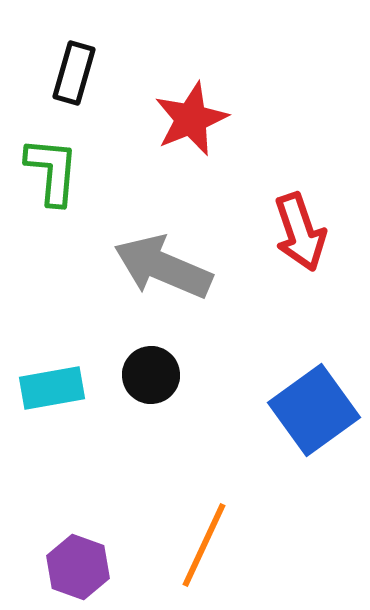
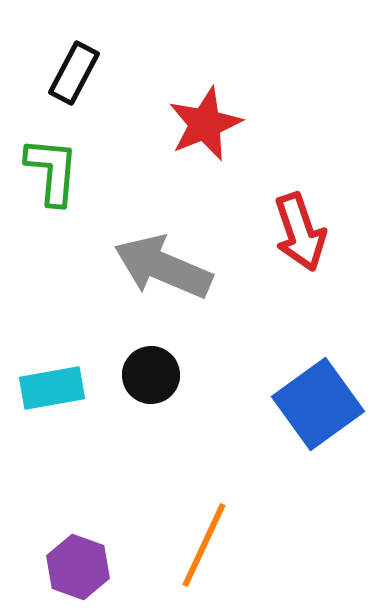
black rectangle: rotated 12 degrees clockwise
red star: moved 14 px right, 5 px down
blue square: moved 4 px right, 6 px up
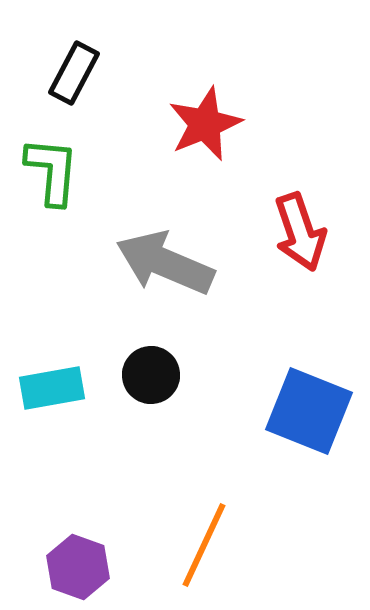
gray arrow: moved 2 px right, 4 px up
blue square: moved 9 px left, 7 px down; rotated 32 degrees counterclockwise
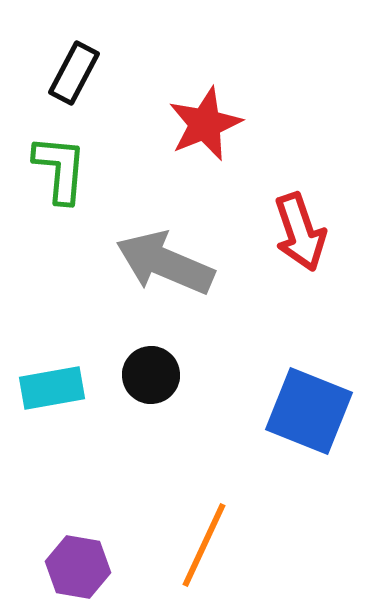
green L-shape: moved 8 px right, 2 px up
purple hexagon: rotated 10 degrees counterclockwise
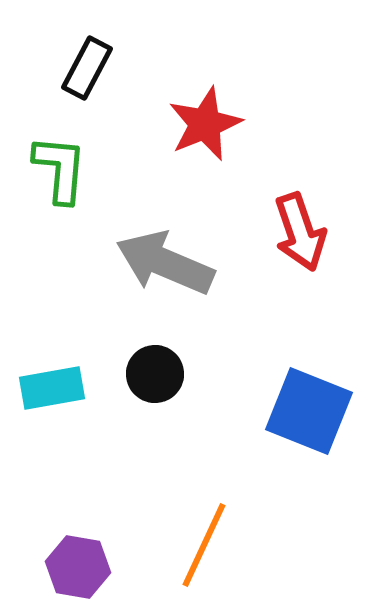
black rectangle: moved 13 px right, 5 px up
black circle: moved 4 px right, 1 px up
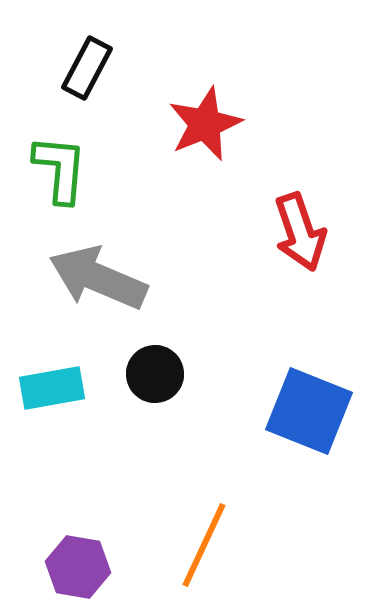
gray arrow: moved 67 px left, 15 px down
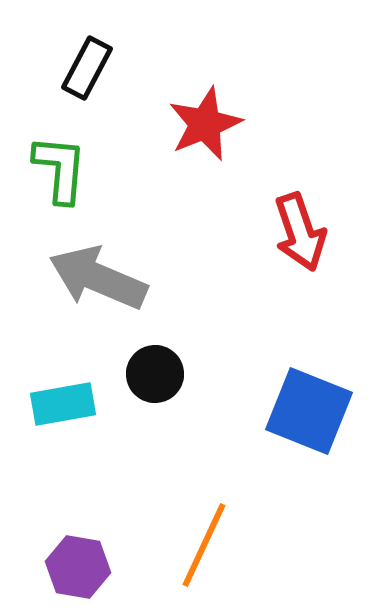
cyan rectangle: moved 11 px right, 16 px down
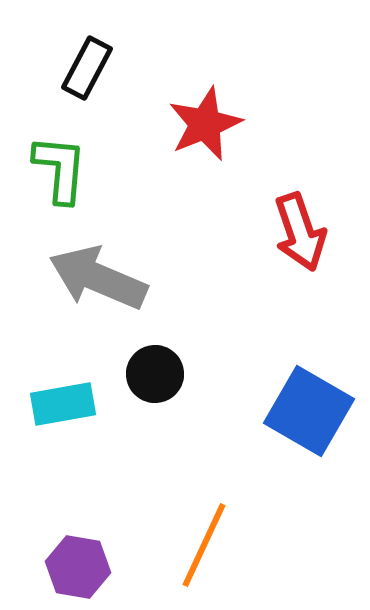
blue square: rotated 8 degrees clockwise
